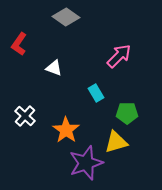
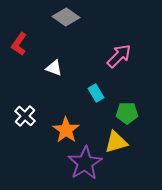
purple star: moved 1 px left; rotated 12 degrees counterclockwise
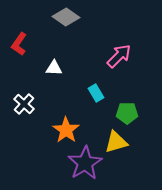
white triangle: rotated 18 degrees counterclockwise
white cross: moved 1 px left, 12 px up
